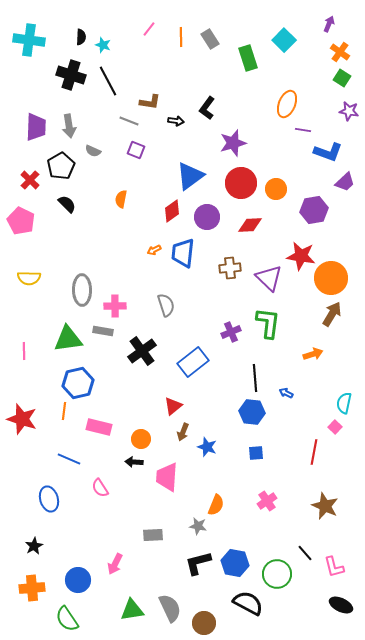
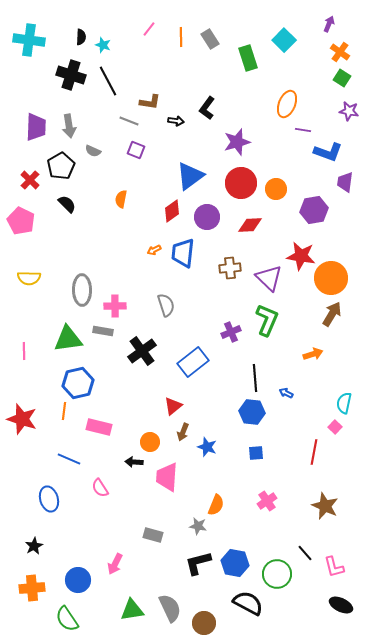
purple star at (233, 143): moved 4 px right, 1 px up
purple trapezoid at (345, 182): rotated 140 degrees clockwise
green L-shape at (268, 323): moved 1 px left, 3 px up; rotated 16 degrees clockwise
orange circle at (141, 439): moved 9 px right, 3 px down
gray rectangle at (153, 535): rotated 18 degrees clockwise
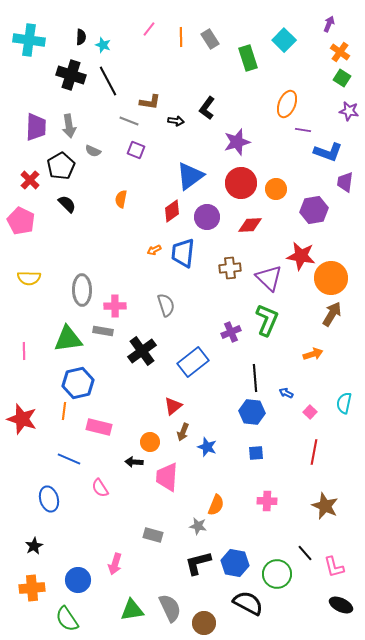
pink square at (335, 427): moved 25 px left, 15 px up
pink cross at (267, 501): rotated 36 degrees clockwise
pink arrow at (115, 564): rotated 10 degrees counterclockwise
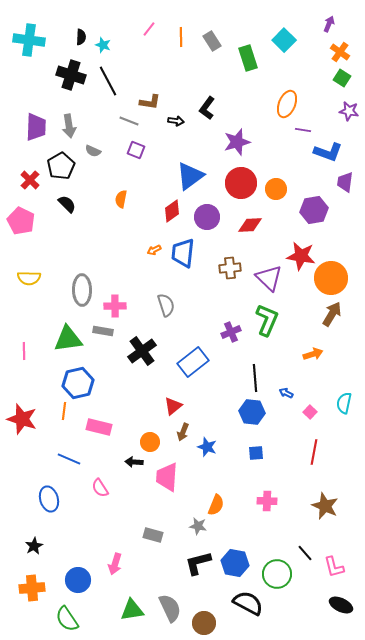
gray rectangle at (210, 39): moved 2 px right, 2 px down
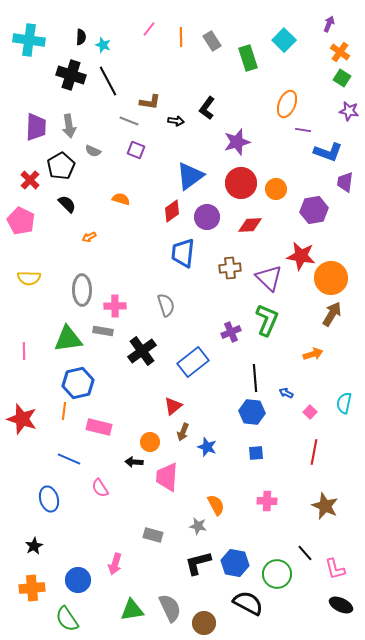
orange semicircle at (121, 199): rotated 96 degrees clockwise
orange arrow at (154, 250): moved 65 px left, 13 px up
orange semicircle at (216, 505): rotated 50 degrees counterclockwise
pink L-shape at (334, 567): moved 1 px right, 2 px down
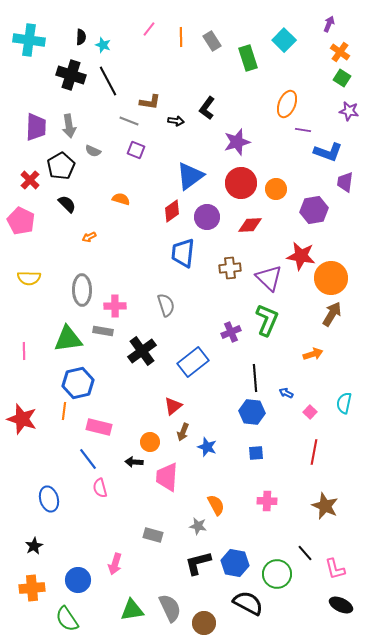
blue line at (69, 459): moved 19 px right; rotated 30 degrees clockwise
pink semicircle at (100, 488): rotated 18 degrees clockwise
